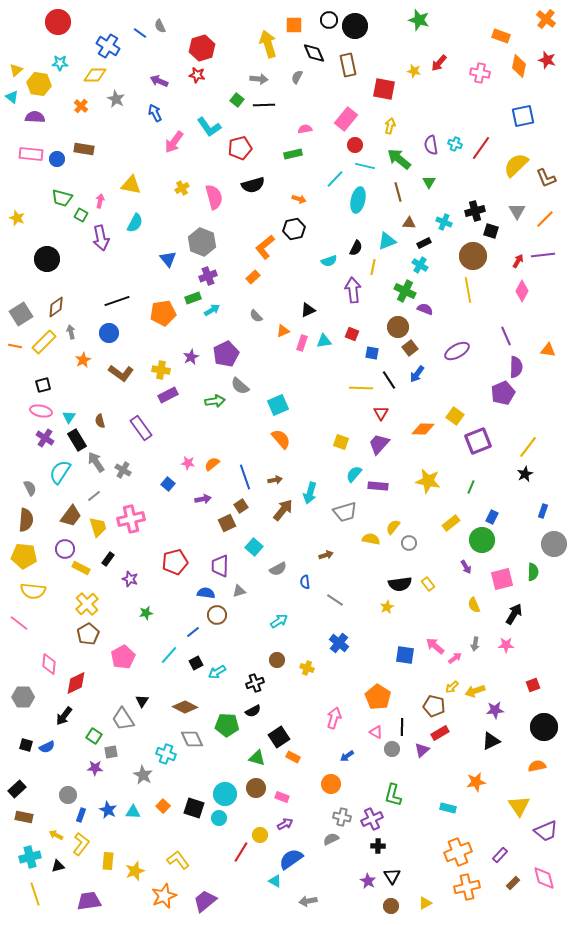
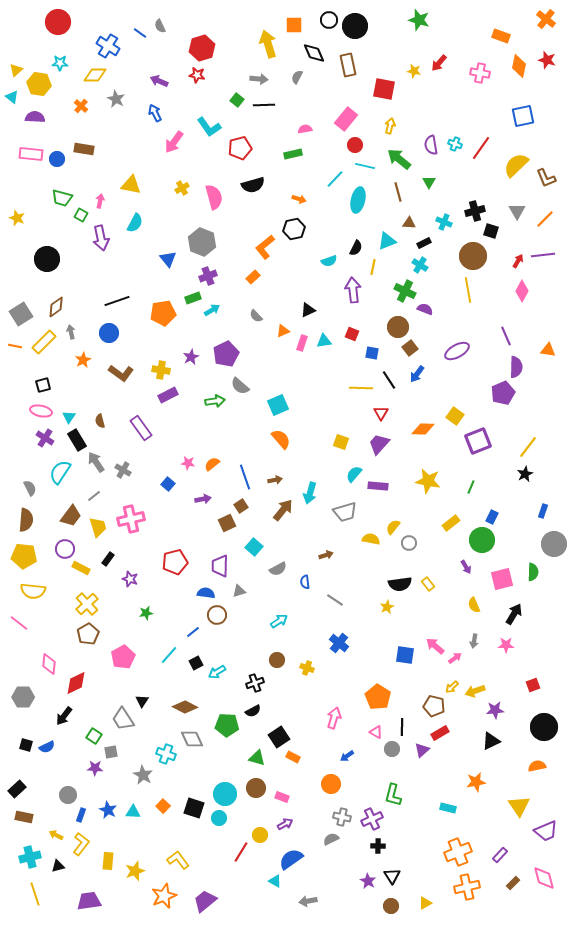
gray arrow at (475, 644): moved 1 px left, 3 px up
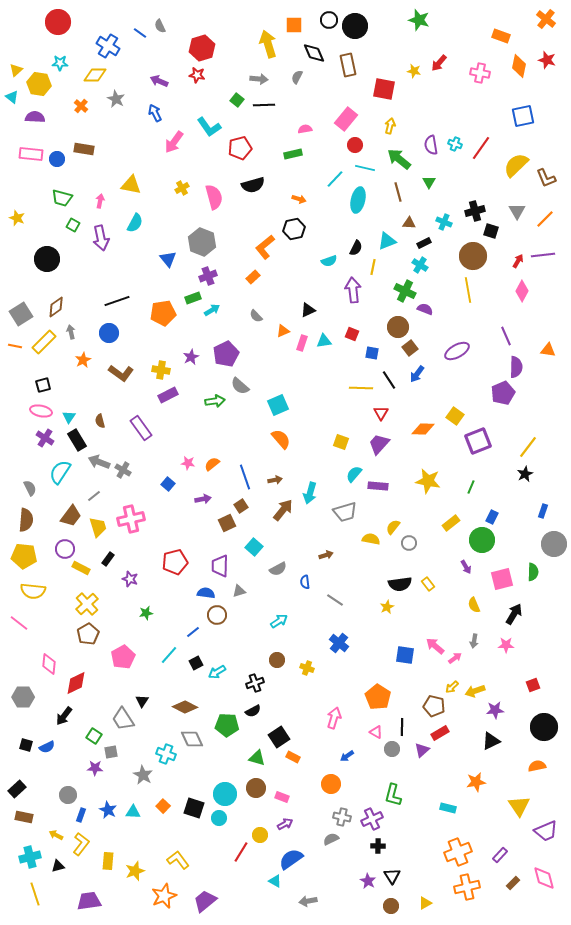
cyan line at (365, 166): moved 2 px down
green square at (81, 215): moved 8 px left, 10 px down
gray arrow at (96, 462): moved 3 px right; rotated 35 degrees counterclockwise
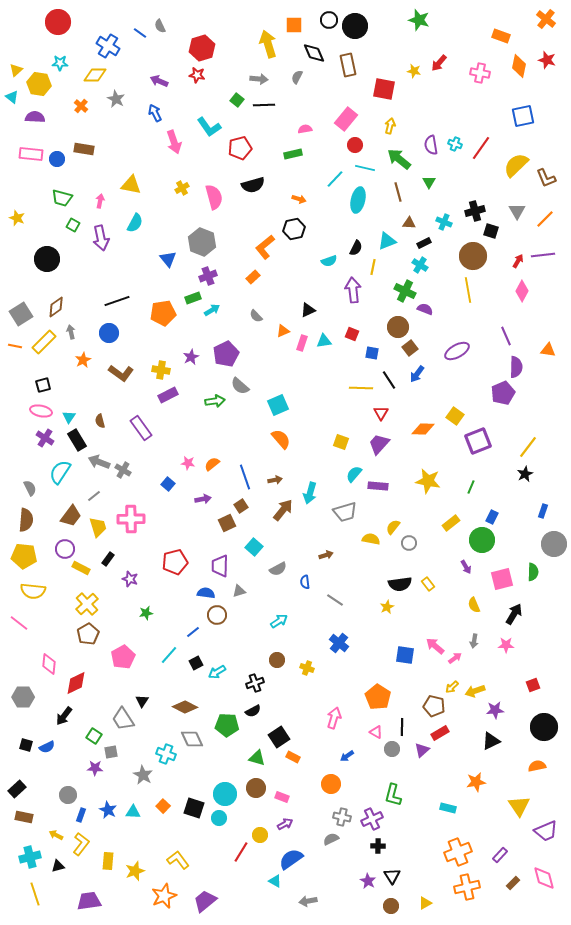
pink arrow at (174, 142): rotated 55 degrees counterclockwise
pink cross at (131, 519): rotated 12 degrees clockwise
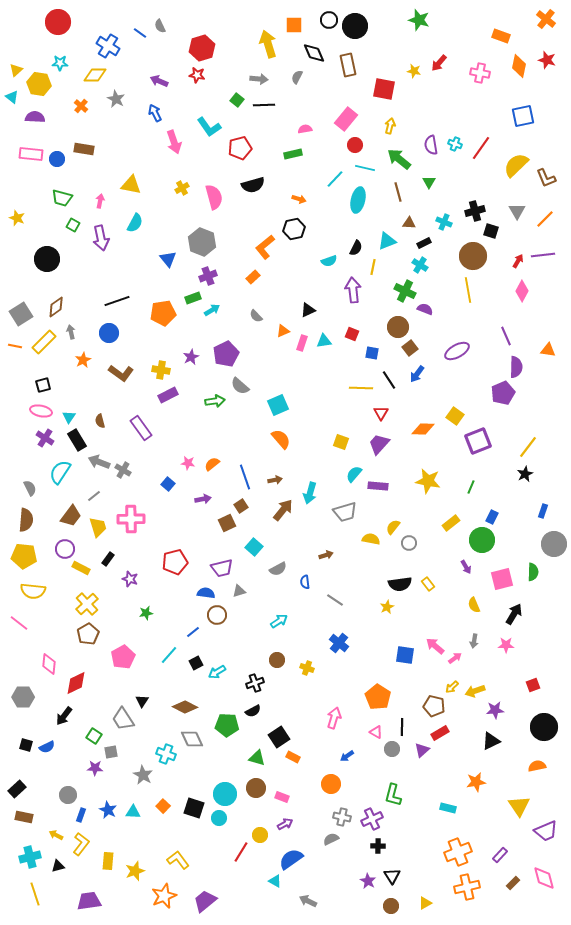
purple trapezoid at (220, 566): moved 2 px right, 2 px down; rotated 105 degrees counterclockwise
gray arrow at (308, 901): rotated 36 degrees clockwise
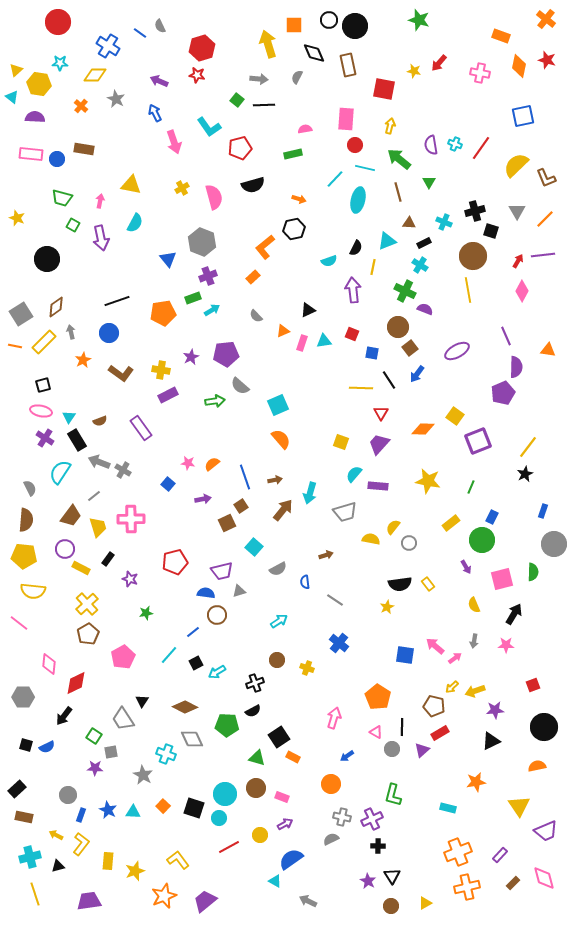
pink rectangle at (346, 119): rotated 35 degrees counterclockwise
purple pentagon at (226, 354): rotated 20 degrees clockwise
brown semicircle at (100, 421): rotated 96 degrees counterclockwise
purple trapezoid at (222, 568): moved 3 px down
red line at (241, 852): moved 12 px left, 5 px up; rotated 30 degrees clockwise
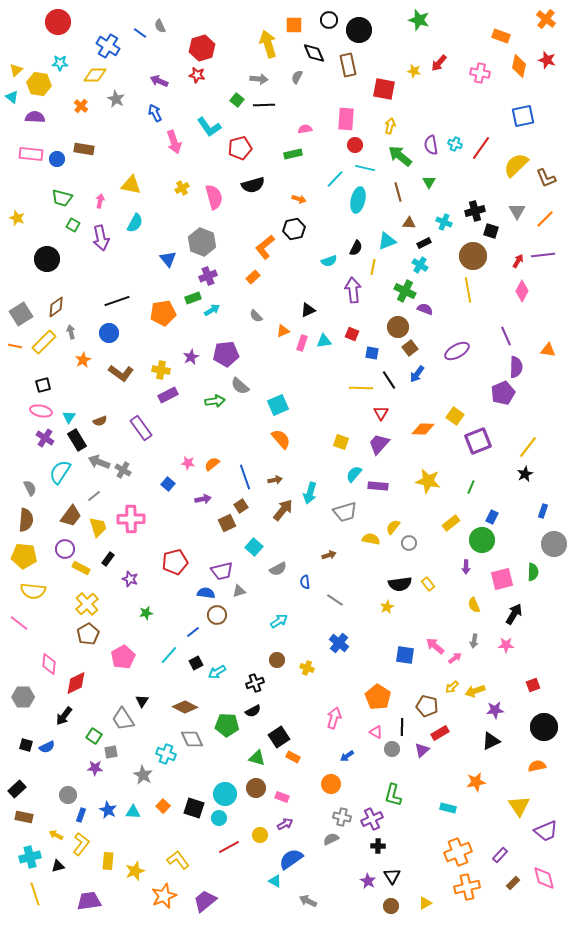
black circle at (355, 26): moved 4 px right, 4 px down
green arrow at (399, 159): moved 1 px right, 3 px up
brown arrow at (326, 555): moved 3 px right
purple arrow at (466, 567): rotated 32 degrees clockwise
brown pentagon at (434, 706): moved 7 px left
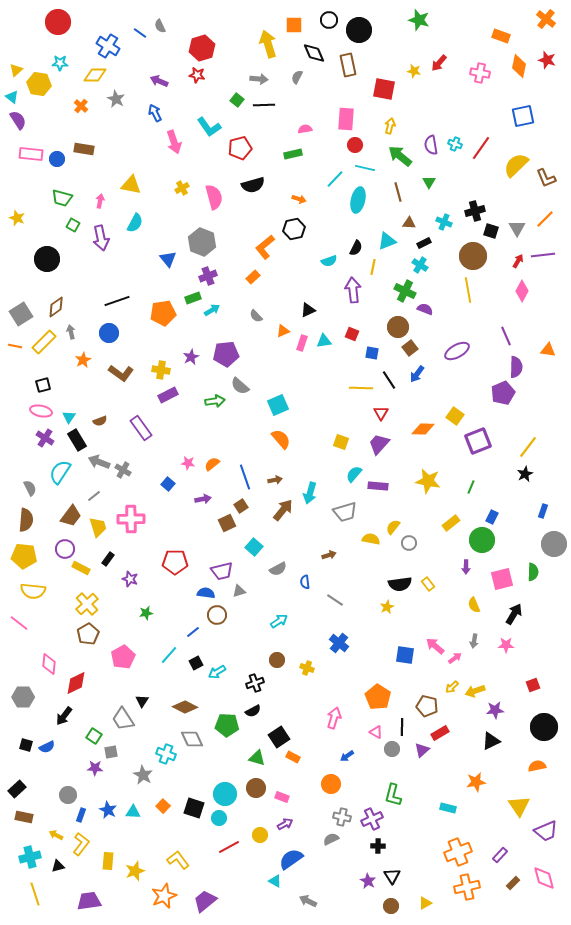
purple semicircle at (35, 117): moved 17 px left, 3 px down; rotated 54 degrees clockwise
gray triangle at (517, 211): moved 17 px down
red pentagon at (175, 562): rotated 15 degrees clockwise
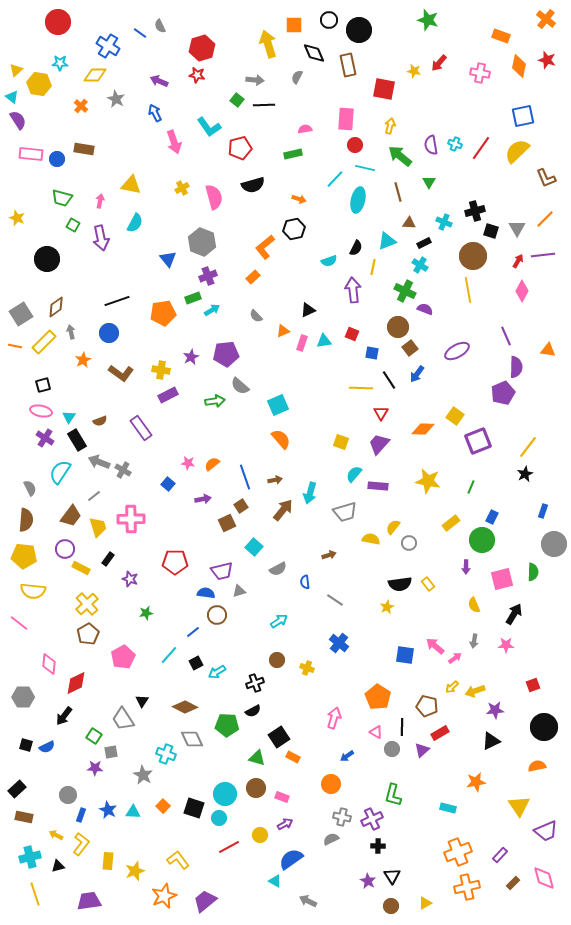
green star at (419, 20): moved 9 px right
gray arrow at (259, 79): moved 4 px left, 1 px down
yellow semicircle at (516, 165): moved 1 px right, 14 px up
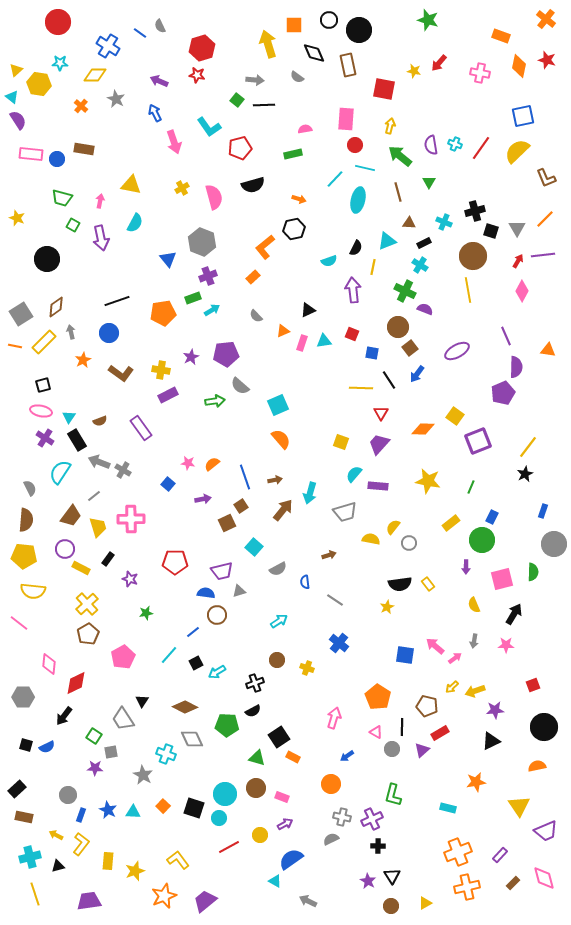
gray semicircle at (297, 77): rotated 80 degrees counterclockwise
